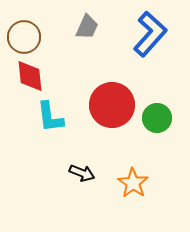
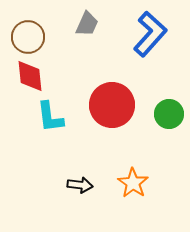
gray trapezoid: moved 3 px up
brown circle: moved 4 px right
green circle: moved 12 px right, 4 px up
black arrow: moved 2 px left, 12 px down; rotated 15 degrees counterclockwise
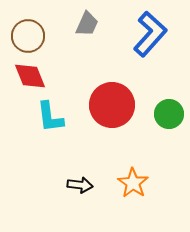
brown circle: moved 1 px up
red diamond: rotated 16 degrees counterclockwise
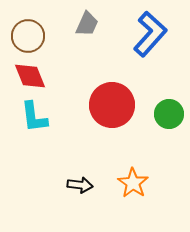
cyan L-shape: moved 16 px left
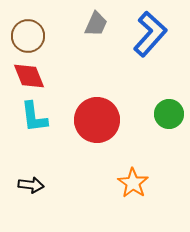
gray trapezoid: moved 9 px right
red diamond: moved 1 px left
red circle: moved 15 px left, 15 px down
black arrow: moved 49 px left
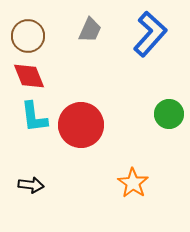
gray trapezoid: moved 6 px left, 6 px down
red circle: moved 16 px left, 5 px down
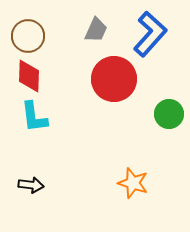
gray trapezoid: moved 6 px right
red diamond: rotated 24 degrees clockwise
red circle: moved 33 px right, 46 px up
orange star: rotated 16 degrees counterclockwise
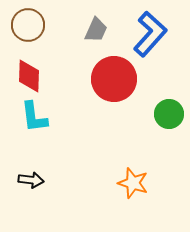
brown circle: moved 11 px up
black arrow: moved 5 px up
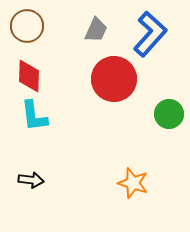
brown circle: moved 1 px left, 1 px down
cyan L-shape: moved 1 px up
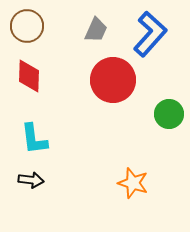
red circle: moved 1 px left, 1 px down
cyan L-shape: moved 23 px down
